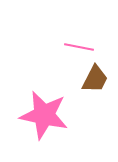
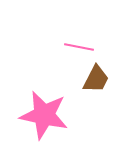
brown trapezoid: moved 1 px right
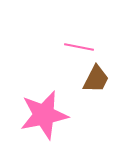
pink star: rotated 24 degrees counterclockwise
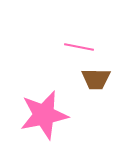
brown trapezoid: rotated 64 degrees clockwise
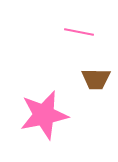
pink line: moved 15 px up
